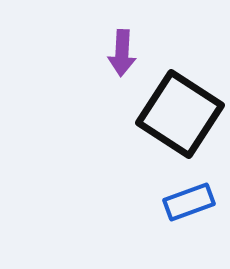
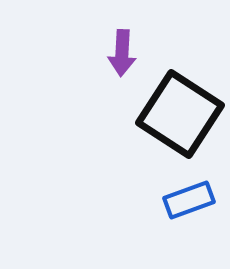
blue rectangle: moved 2 px up
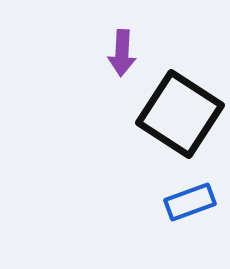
blue rectangle: moved 1 px right, 2 px down
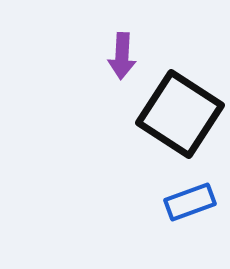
purple arrow: moved 3 px down
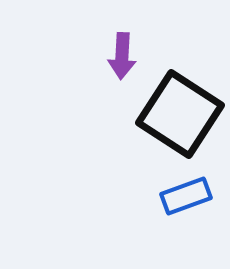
blue rectangle: moved 4 px left, 6 px up
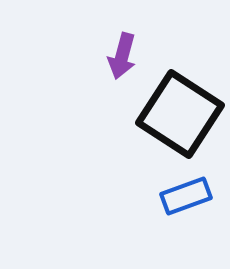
purple arrow: rotated 12 degrees clockwise
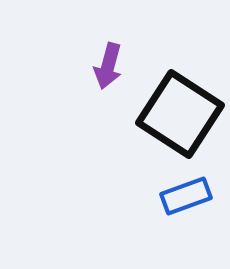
purple arrow: moved 14 px left, 10 px down
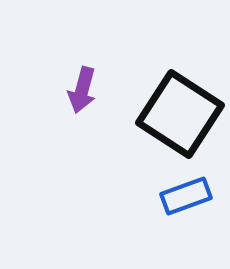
purple arrow: moved 26 px left, 24 px down
